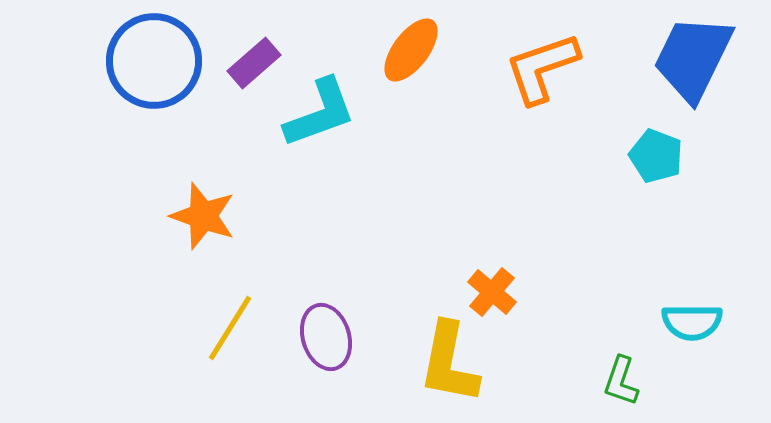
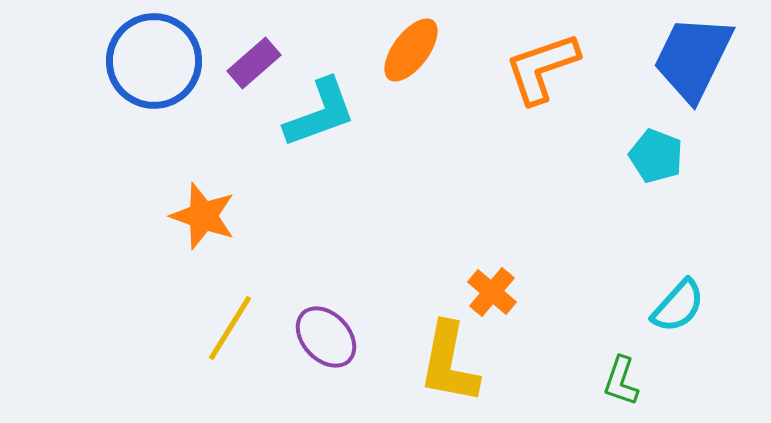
cyan semicircle: moved 14 px left, 16 px up; rotated 48 degrees counterclockwise
purple ellipse: rotated 26 degrees counterclockwise
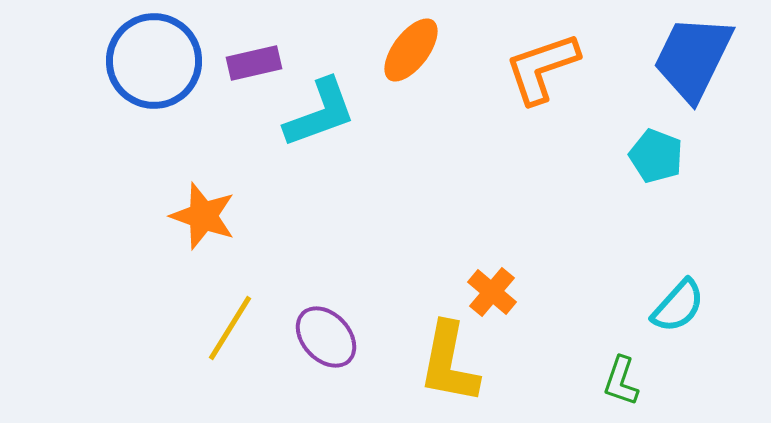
purple rectangle: rotated 28 degrees clockwise
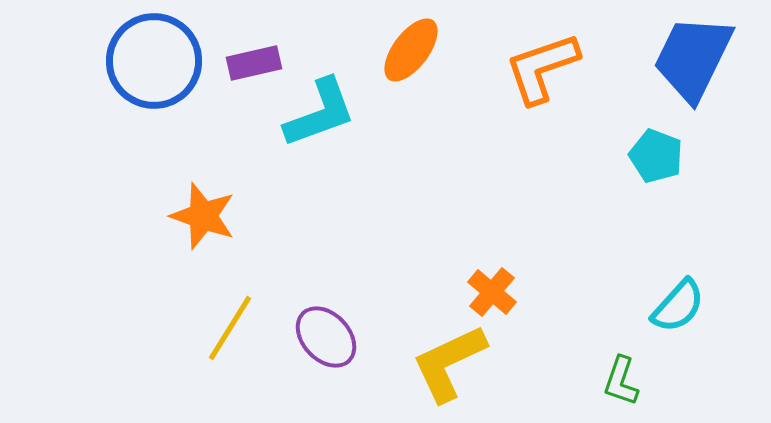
yellow L-shape: rotated 54 degrees clockwise
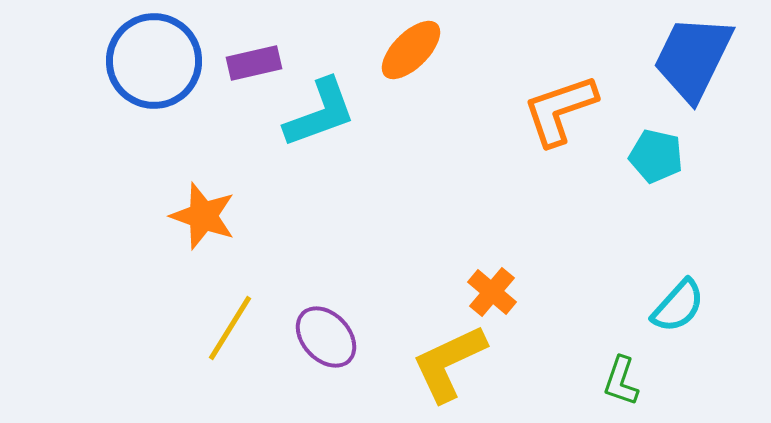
orange ellipse: rotated 8 degrees clockwise
orange L-shape: moved 18 px right, 42 px down
cyan pentagon: rotated 8 degrees counterclockwise
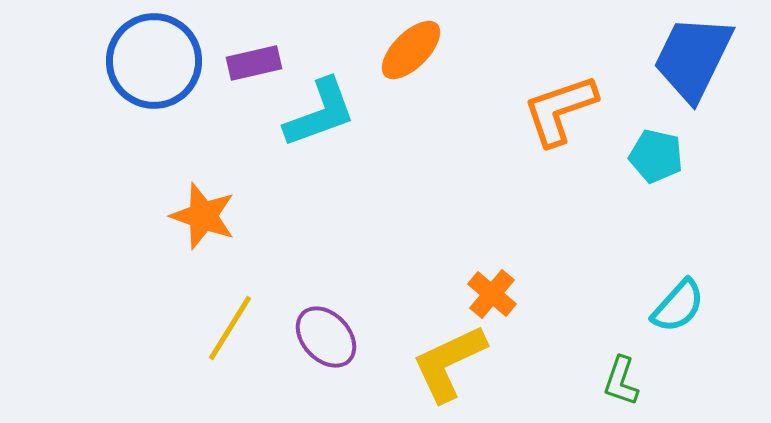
orange cross: moved 2 px down
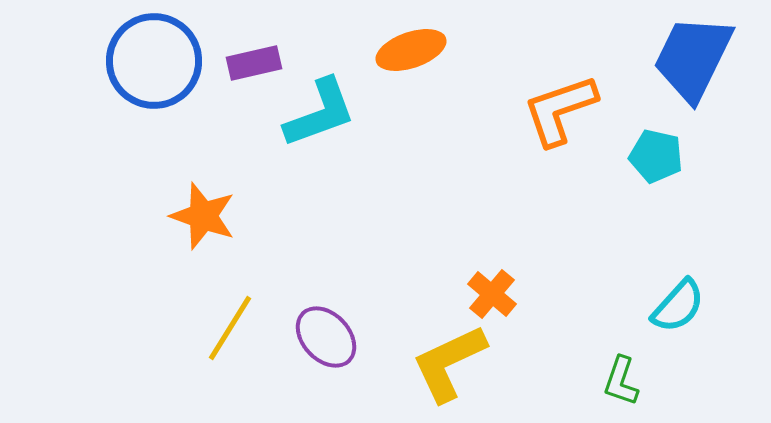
orange ellipse: rotated 26 degrees clockwise
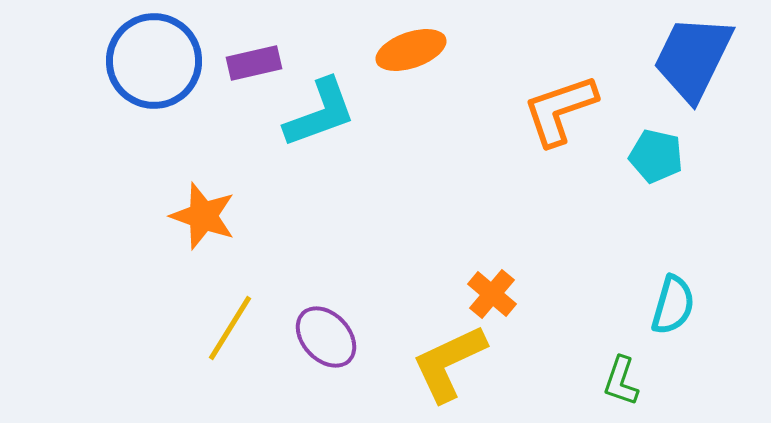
cyan semicircle: moved 5 px left, 1 px up; rotated 26 degrees counterclockwise
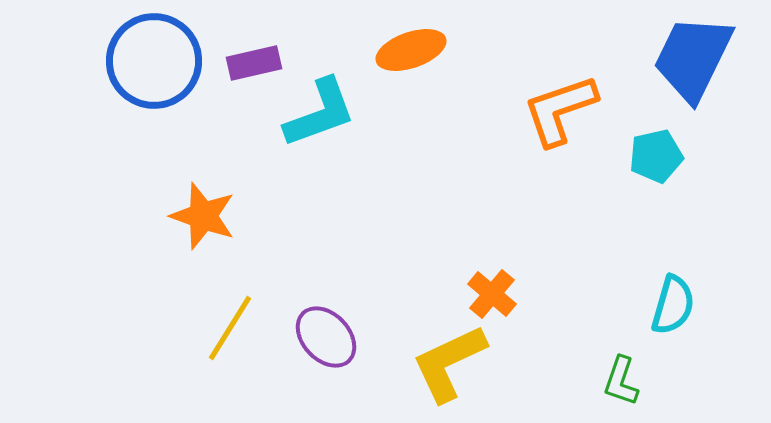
cyan pentagon: rotated 26 degrees counterclockwise
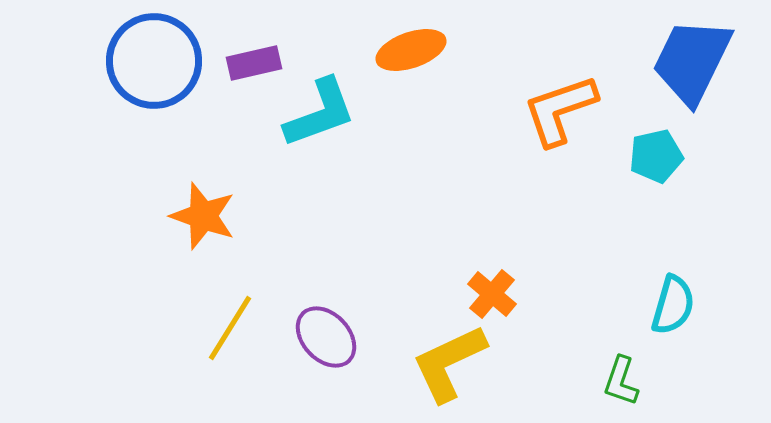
blue trapezoid: moved 1 px left, 3 px down
